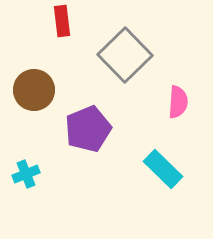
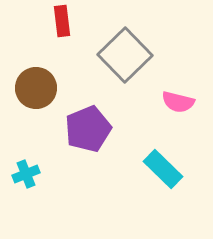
brown circle: moved 2 px right, 2 px up
pink semicircle: rotated 100 degrees clockwise
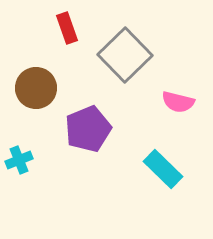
red rectangle: moved 5 px right, 7 px down; rotated 12 degrees counterclockwise
cyan cross: moved 7 px left, 14 px up
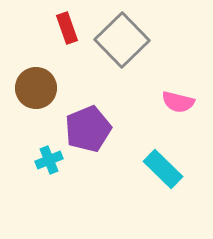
gray square: moved 3 px left, 15 px up
cyan cross: moved 30 px right
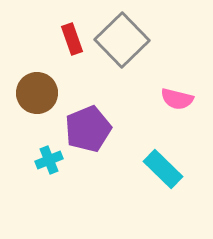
red rectangle: moved 5 px right, 11 px down
brown circle: moved 1 px right, 5 px down
pink semicircle: moved 1 px left, 3 px up
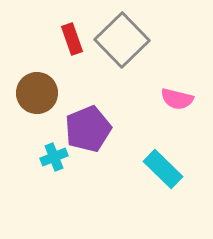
cyan cross: moved 5 px right, 3 px up
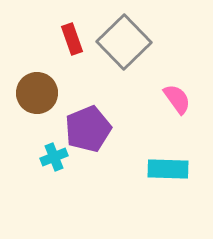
gray square: moved 2 px right, 2 px down
pink semicircle: rotated 140 degrees counterclockwise
cyan rectangle: moved 5 px right; rotated 42 degrees counterclockwise
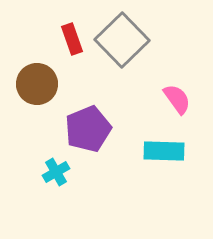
gray square: moved 2 px left, 2 px up
brown circle: moved 9 px up
cyan cross: moved 2 px right, 15 px down; rotated 8 degrees counterclockwise
cyan rectangle: moved 4 px left, 18 px up
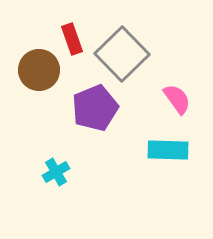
gray square: moved 14 px down
brown circle: moved 2 px right, 14 px up
purple pentagon: moved 7 px right, 21 px up
cyan rectangle: moved 4 px right, 1 px up
